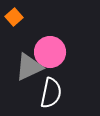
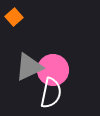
pink circle: moved 3 px right, 18 px down
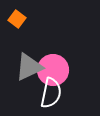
orange square: moved 3 px right, 2 px down; rotated 12 degrees counterclockwise
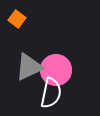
pink circle: moved 3 px right
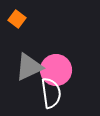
white semicircle: rotated 20 degrees counterclockwise
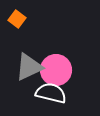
white semicircle: rotated 68 degrees counterclockwise
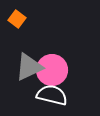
pink circle: moved 4 px left
white semicircle: moved 1 px right, 2 px down
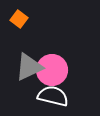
orange square: moved 2 px right
white semicircle: moved 1 px right, 1 px down
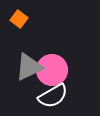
white semicircle: rotated 136 degrees clockwise
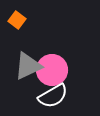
orange square: moved 2 px left, 1 px down
gray triangle: moved 1 px left, 1 px up
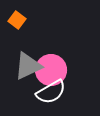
pink circle: moved 1 px left
white semicircle: moved 2 px left, 4 px up
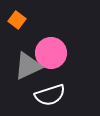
pink circle: moved 17 px up
white semicircle: moved 1 px left, 3 px down; rotated 12 degrees clockwise
